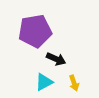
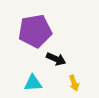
cyan triangle: moved 11 px left, 1 px down; rotated 24 degrees clockwise
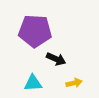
purple pentagon: rotated 12 degrees clockwise
yellow arrow: rotated 84 degrees counterclockwise
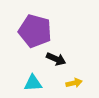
purple pentagon: rotated 12 degrees clockwise
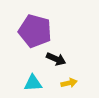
yellow arrow: moved 5 px left
